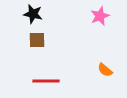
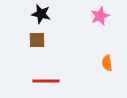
black star: moved 8 px right
orange semicircle: moved 2 px right, 7 px up; rotated 42 degrees clockwise
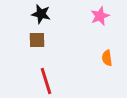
orange semicircle: moved 5 px up
red line: rotated 72 degrees clockwise
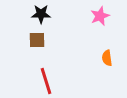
black star: rotated 12 degrees counterclockwise
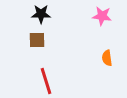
pink star: moved 2 px right; rotated 30 degrees clockwise
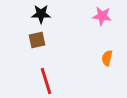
brown square: rotated 12 degrees counterclockwise
orange semicircle: rotated 21 degrees clockwise
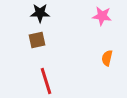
black star: moved 1 px left, 1 px up
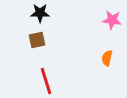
pink star: moved 10 px right, 4 px down
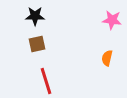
black star: moved 5 px left, 3 px down
brown square: moved 4 px down
